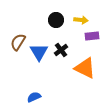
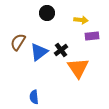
black circle: moved 9 px left, 7 px up
blue triangle: rotated 24 degrees clockwise
orange triangle: moved 7 px left; rotated 30 degrees clockwise
blue semicircle: rotated 72 degrees counterclockwise
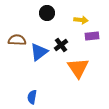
brown semicircle: moved 1 px left, 2 px up; rotated 60 degrees clockwise
black cross: moved 5 px up
blue semicircle: moved 2 px left; rotated 16 degrees clockwise
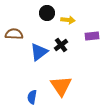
yellow arrow: moved 13 px left
brown semicircle: moved 3 px left, 6 px up
orange triangle: moved 17 px left, 18 px down
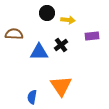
blue triangle: rotated 36 degrees clockwise
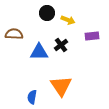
yellow arrow: rotated 16 degrees clockwise
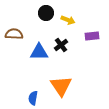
black circle: moved 1 px left
blue semicircle: moved 1 px right, 1 px down
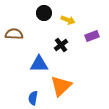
black circle: moved 2 px left
purple rectangle: rotated 16 degrees counterclockwise
blue triangle: moved 12 px down
orange triangle: rotated 20 degrees clockwise
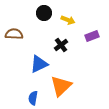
blue triangle: rotated 24 degrees counterclockwise
